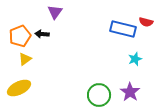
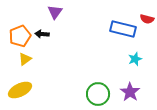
red semicircle: moved 1 px right, 3 px up
yellow ellipse: moved 1 px right, 2 px down
green circle: moved 1 px left, 1 px up
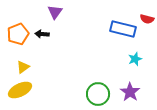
orange pentagon: moved 2 px left, 2 px up
yellow triangle: moved 2 px left, 8 px down
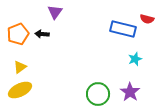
yellow triangle: moved 3 px left
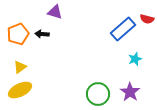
purple triangle: rotated 49 degrees counterclockwise
blue rectangle: rotated 55 degrees counterclockwise
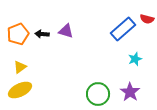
purple triangle: moved 11 px right, 19 px down
